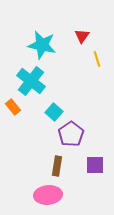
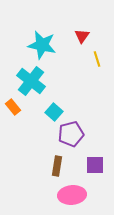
purple pentagon: rotated 20 degrees clockwise
pink ellipse: moved 24 px right
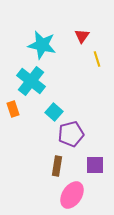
orange rectangle: moved 2 px down; rotated 21 degrees clockwise
pink ellipse: rotated 52 degrees counterclockwise
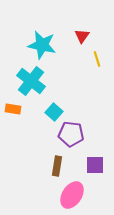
orange rectangle: rotated 63 degrees counterclockwise
purple pentagon: rotated 20 degrees clockwise
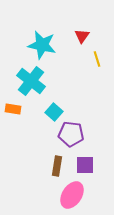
purple square: moved 10 px left
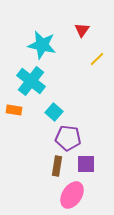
red triangle: moved 6 px up
yellow line: rotated 63 degrees clockwise
orange rectangle: moved 1 px right, 1 px down
purple pentagon: moved 3 px left, 4 px down
purple square: moved 1 px right, 1 px up
